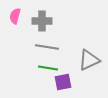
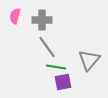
gray cross: moved 1 px up
gray line: rotated 45 degrees clockwise
gray triangle: rotated 25 degrees counterclockwise
green line: moved 8 px right, 1 px up
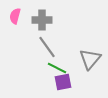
gray triangle: moved 1 px right, 1 px up
green line: moved 1 px right, 1 px down; rotated 18 degrees clockwise
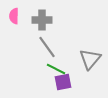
pink semicircle: moved 1 px left; rotated 14 degrees counterclockwise
green line: moved 1 px left, 1 px down
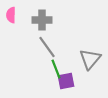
pink semicircle: moved 3 px left, 1 px up
green line: rotated 42 degrees clockwise
purple square: moved 3 px right, 1 px up
